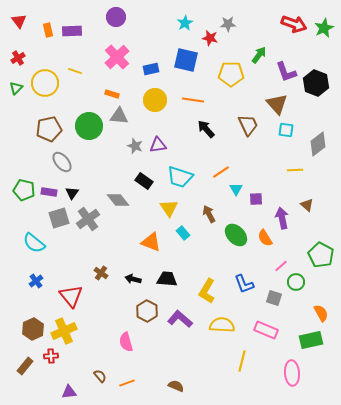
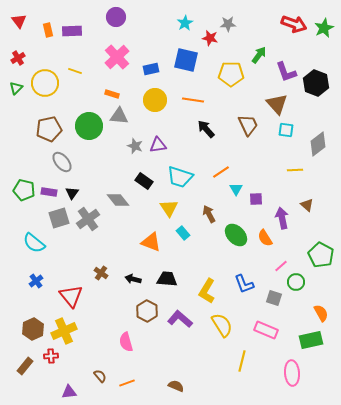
yellow semicircle at (222, 325): rotated 55 degrees clockwise
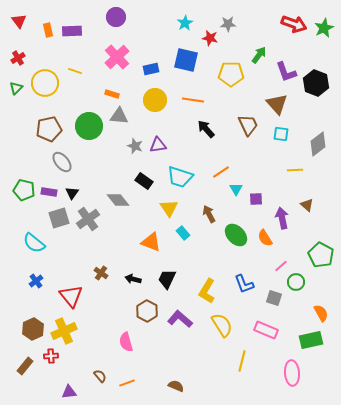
cyan square at (286, 130): moved 5 px left, 4 px down
black trapezoid at (167, 279): rotated 70 degrees counterclockwise
